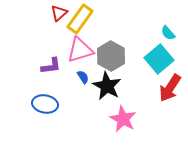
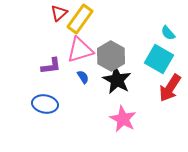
cyan square: rotated 20 degrees counterclockwise
black star: moved 10 px right, 6 px up
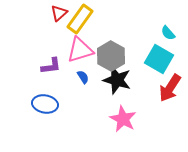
black star: rotated 12 degrees counterclockwise
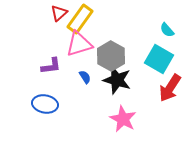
cyan semicircle: moved 1 px left, 3 px up
pink triangle: moved 1 px left, 6 px up
blue semicircle: moved 2 px right
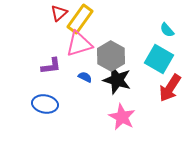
blue semicircle: rotated 32 degrees counterclockwise
pink star: moved 1 px left, 2 px up
